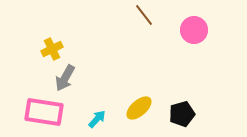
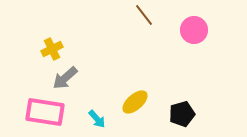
gray arrow: rotated 20 degrees clockwise
yellow ellipse: moved 4 px left, 6 px up
pink rectangle: moved 1 px right
cyan arrow: rotated 96 degrees clockwise
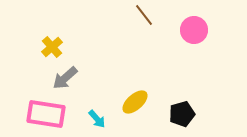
yellow cross: moved 2 px up; rotated 15 degrees counterclockwise
pink rectangle: moved 1 px right, 2 px down
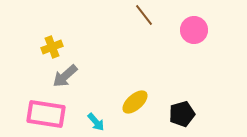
yellow cross: rotated 20 degrees clockwise
gray arrow: moved 2 px up
cyan arrow: moved 1 px left, 3 px down
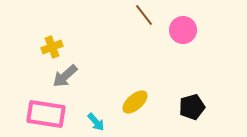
pink circle: moved 11 px left
black pentagon: moved 10 px right, 7 px up
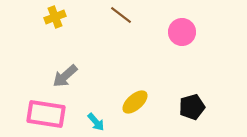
brown line: moved 23 px left; rotated 15 degrees counterclockwise
pink circle: moved 1 px left, 2 px down
yellow cross: moved 3 px right, 30 px up
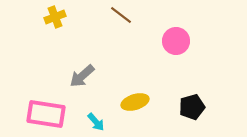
pink circle: moved 6 px left, 9 px down
gray arrow: moved 17 px right
yellow ellipse: rotated 24 degrees clockwise
